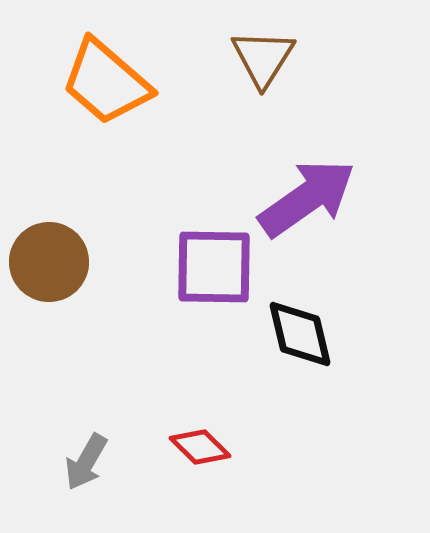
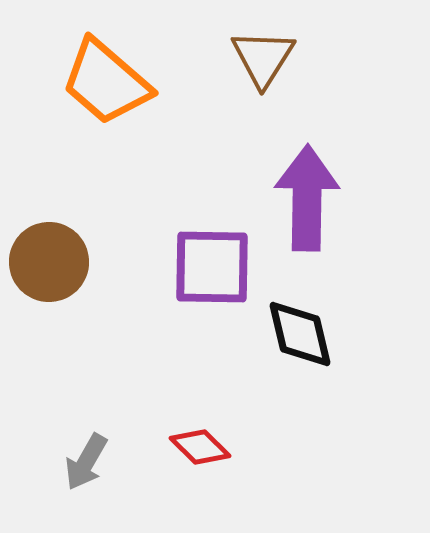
purple arrow: rotated 54 degrees counterclockwise
purple square: moved 2 px left
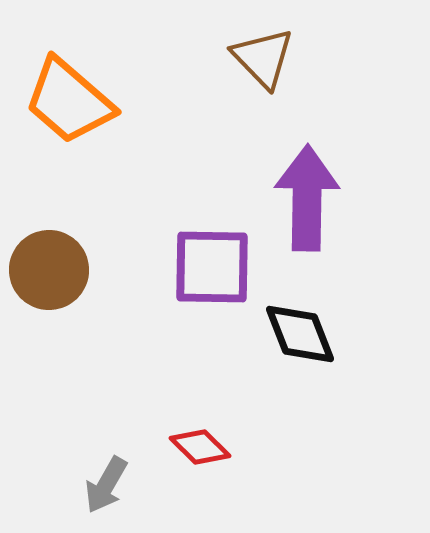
brown triangle: rotated 16 degrees counterclockwise
orange trapezoid: moved 37 px left, 19 px down
brown circle: moved 8 px down
black diamond: rotated 8 degrees counterclockwise
gray arrow: moved 20 px right, 23 px down
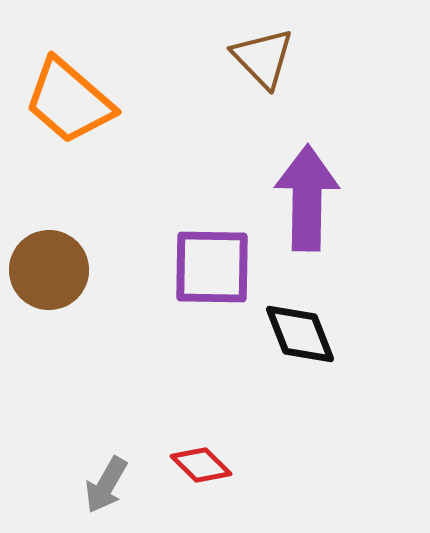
red diamond: moved 1 px right, 18 px down
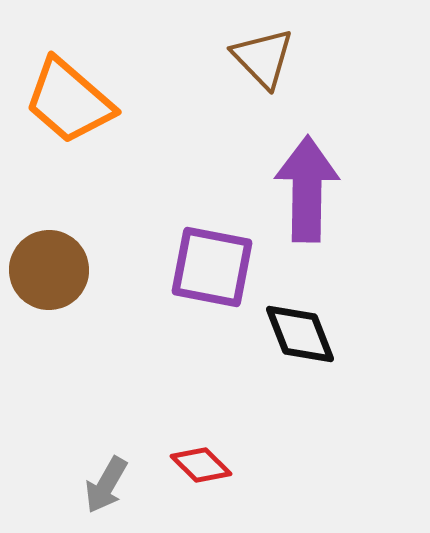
purple arrow: moved 9 px up
purple square: rotated 10 degrees clockwise
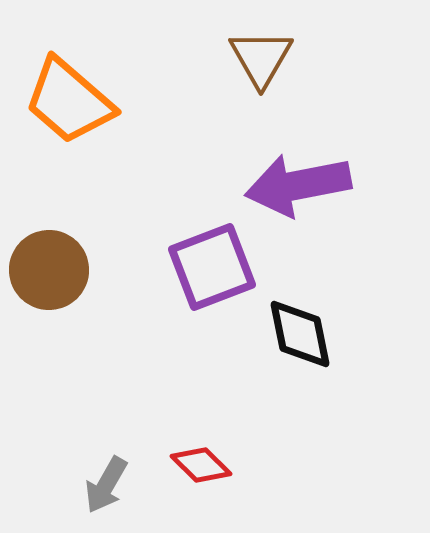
brown triangle: moved 2 px left; rotated 14 degrees clockwise
purple arrow: moved 9 px left, 4 px up; rotated 102 degrees counterclockwise
purple square: rotated 32 degrees counterclockwise
black diamond: rotated 10 degrees clockwise
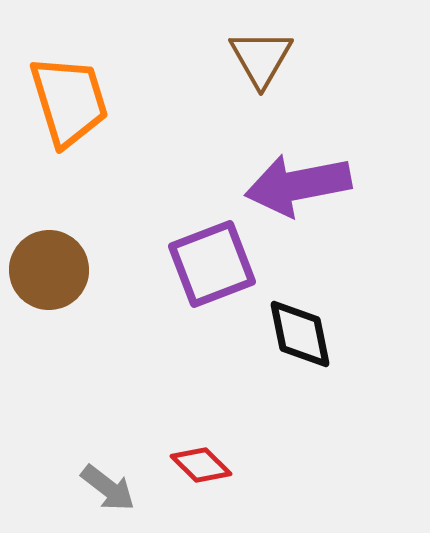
orange trapezoid: rotated 148 degrees counterclockwise
purple square: moved 3 px up
gray arrow: moved 2 px right, 3 px down; rotated 82 degrees counterclockwise
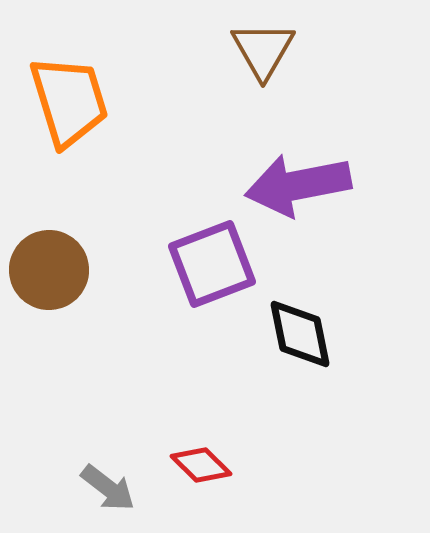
brown triangle: moved 2 px right, 8 px up
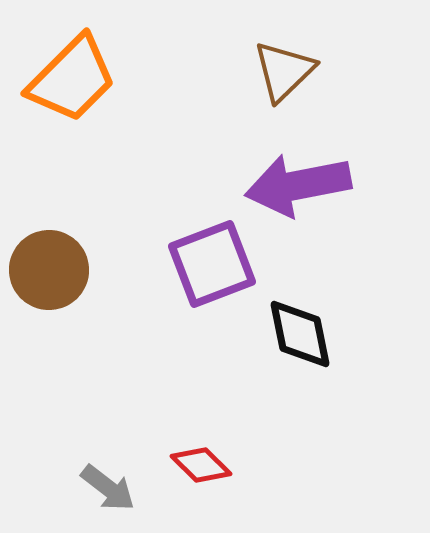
brown triangle: moved 21 px right, 21 px down; rotated 16 degrees clockwise
orange trapezoid: moved 3 px right, 22 px up; rotated 62 degrees clockwise
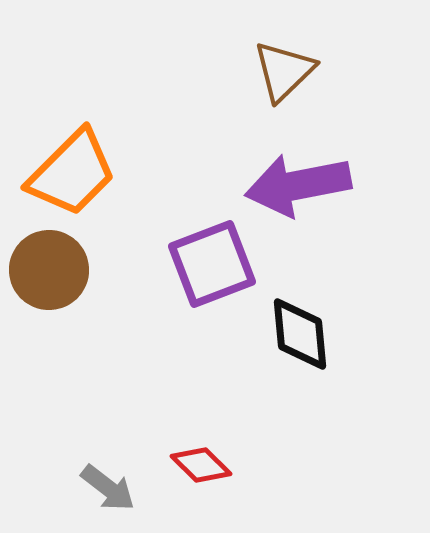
orange trapezoid: moved 94 px down
black diamond: rotated 6 degrees clockwise
